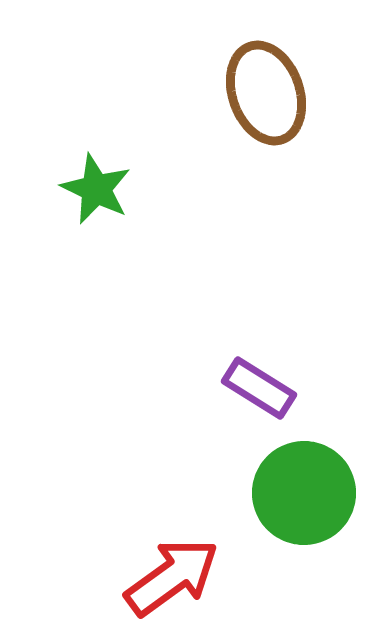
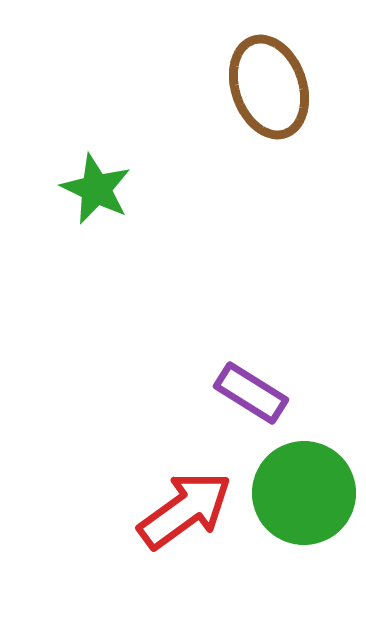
brown ellipse: moved 3 px right, 6 px up
purple rectangle: moved 8 px left, 5 px down
red arrow: moved 13 px right, 67 px up
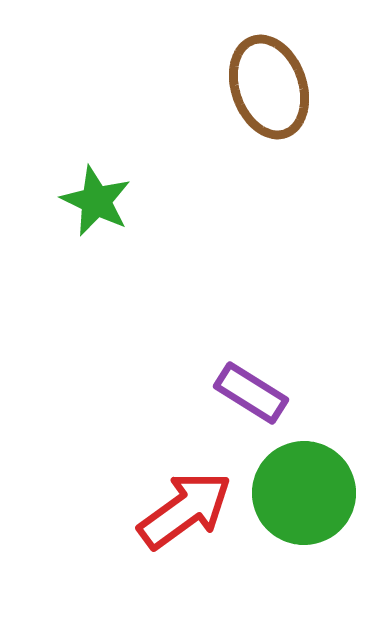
green star: moved 12 px down
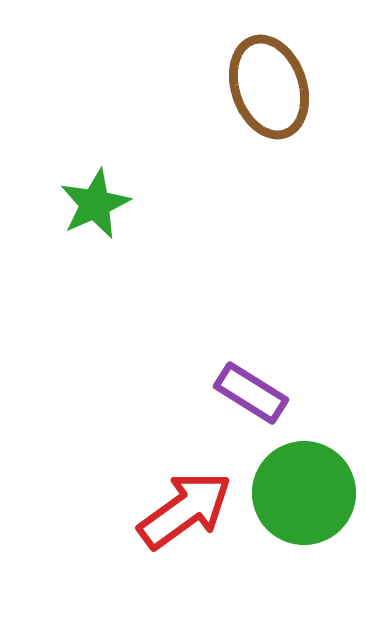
green star: moved 1 px left, 3 px down; rotated 22 degrees clockwise
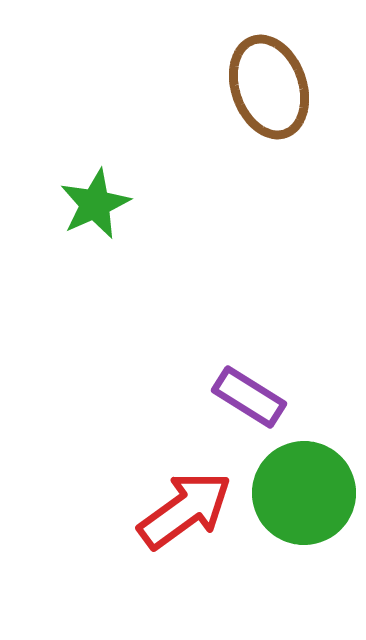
purple rectangle: moved 2 px left, 4 px down
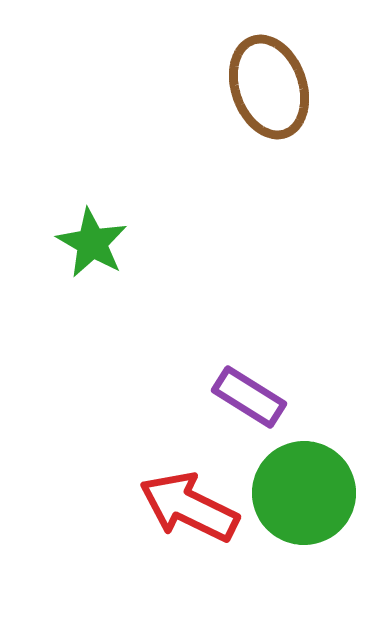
green star: moved 3 px left, 39 px down; rotated 18 degrees counterclockwise
red arrow: moved 4 px right, 3 px up; rotated 118 degrees counterclockwise
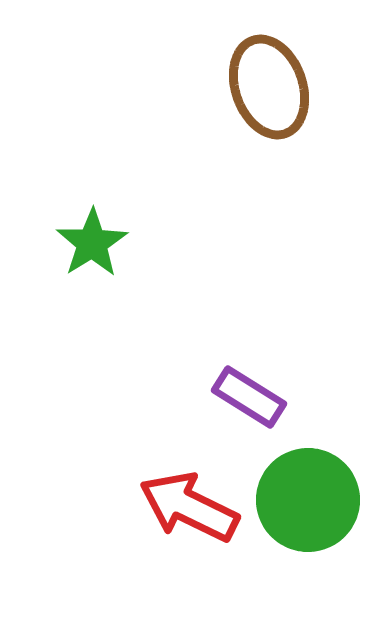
green star: rotated 10 degrees clockwise
green circle: moved 4 px right, 7 px down
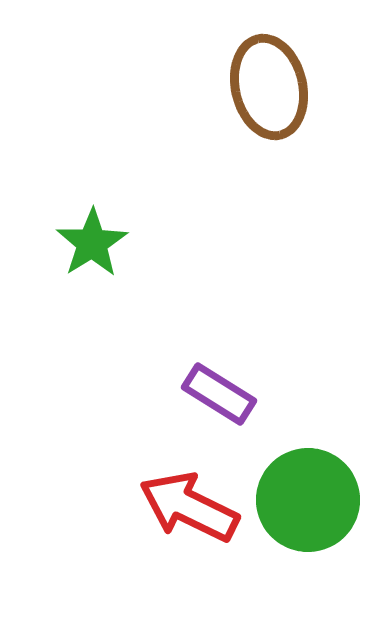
brown ellipse: rotated 6 degrees clockwise
purple rectangle: moved 30 px left, 3 px up
